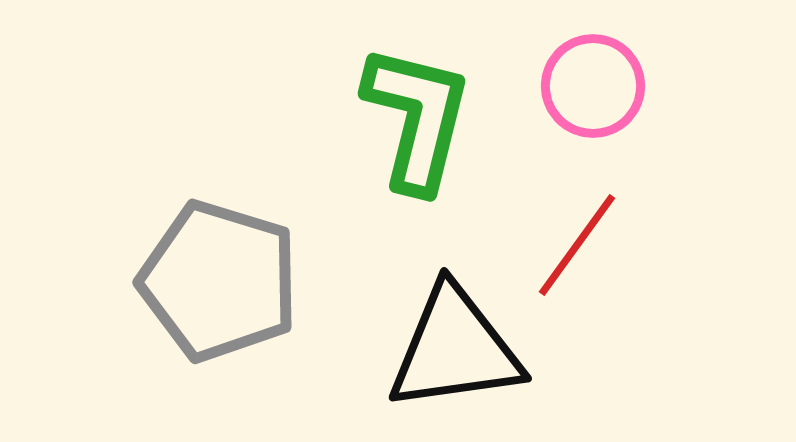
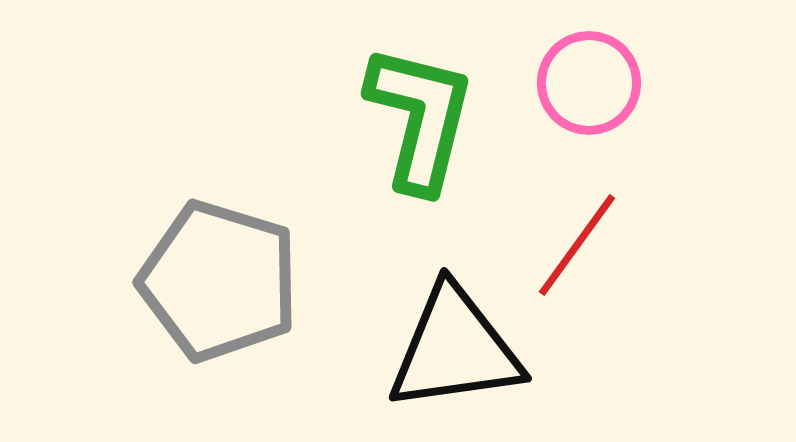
pink circle: moved 4 px left, 3 px up
green L-shape: moved 3 px right
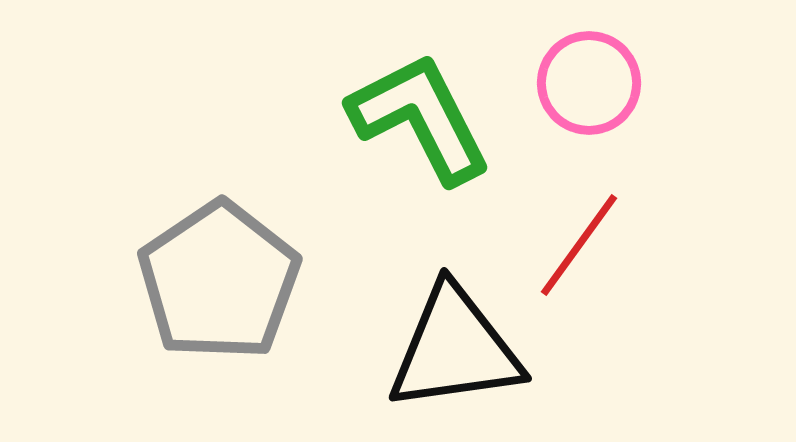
green L-shape: rotated 41 degrees counterclockwise
red line: moved 2 px right
gray pentagon: rotated 21 degrees clockwise
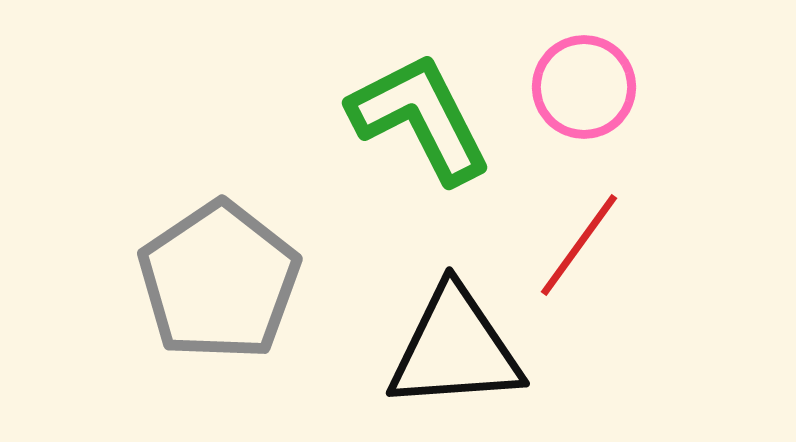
pink circle: moved 5 px left, 4 px down
black triangle: rotated 4 degrees clockwise
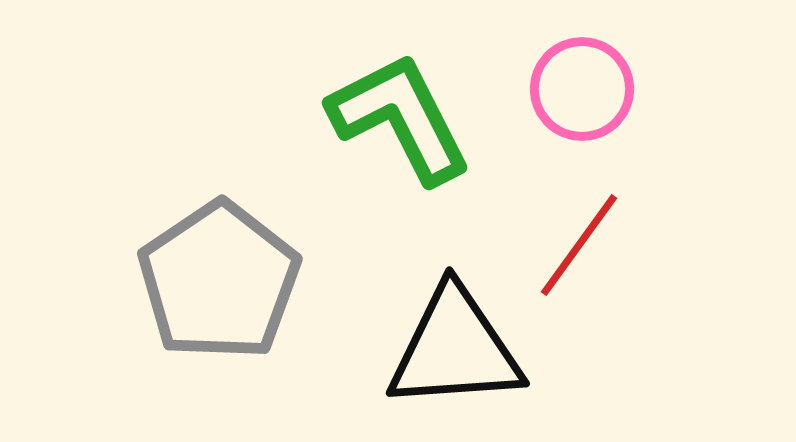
pink circle: moved 2 px left, 2 px down
green L-shape: moved 20 px left
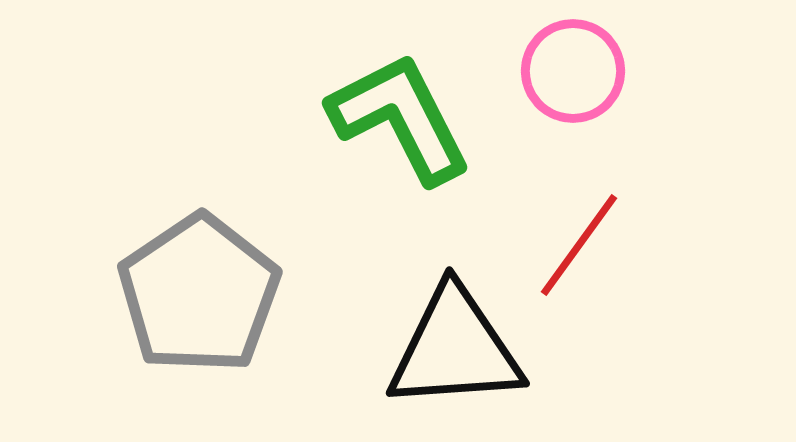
pink circle: moved 9 px left, 18 px up
gray pentagon: moved 20 px left, 13 px down
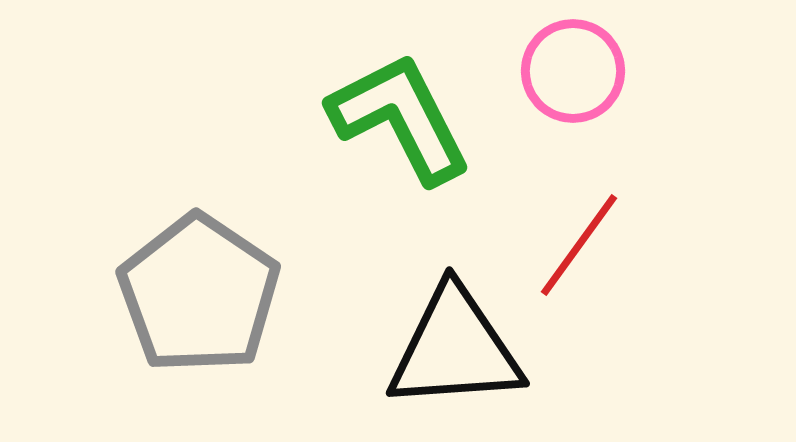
gray pentagon: rotated 4 degrees counterclockwise
